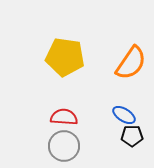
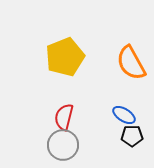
yellow pentagon: rotated 30 degrees counterclockwise
orange semicircle: rotated 117 degrees clockwise
red semicircle: rotated 80 degrees counterclockwise
gray circle: moved 1 px left, 1 px up
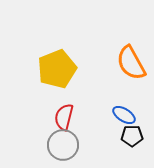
yellow pentagon: moved 8 px left, 12 px down
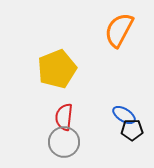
orange semicircle: moved 12 px left, 33 px up; rotated 57 degrees clockwise
red semicircle: rotated 8 degrees counterclockwise
black pentagon: moved 6 px up
gray circle: moved 1 px right, 3 px up
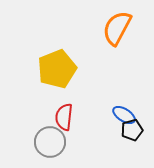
orange semicircle: moved 2 px left, 2 px up
black pentagon: rotated 15 degrees counterclockwise
gray circle: moved 14 px left
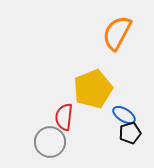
orange semicircle: moved 5 px down
yellow pentagon: moved 36 px right, 20 px down
black pentagon: moved 2 px left, 3 px down
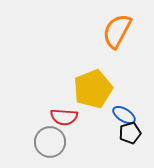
orange semicircle: moved 2 px up
red semicircle: rotated 92 degrees counterclockwise
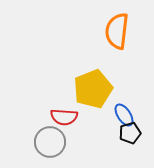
orange semicircle: rotated 21 degrees counterclockwise
blue ellipse: rotated 25 degrees clockwise
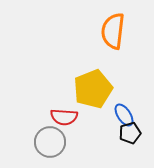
orange semicircle: moved 4 px left
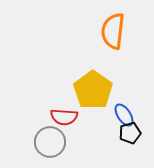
yellow pentagon: moved 1 px down; rotated 15 degrees counterclockwise
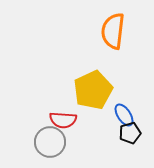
yellow pentagon: rotated 12 degrees clockwise
red semicircle: moved 1 px left, 3 px down
